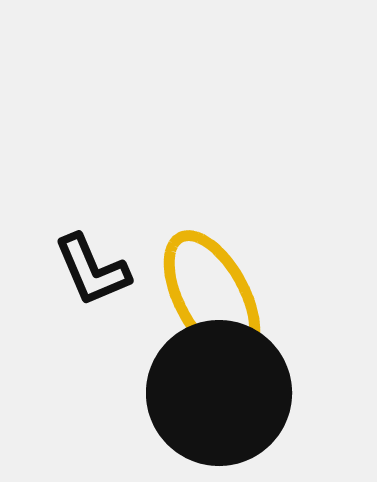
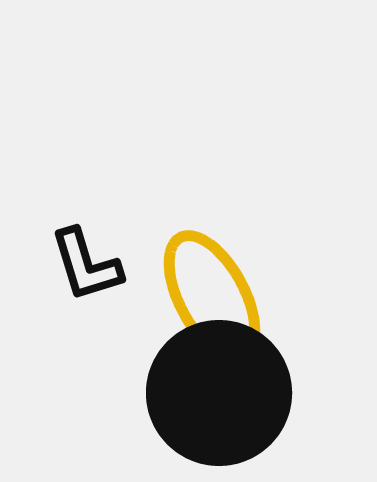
black L-shape: moved 6 px left, 5 px up; rotated 6 degrees clockwise
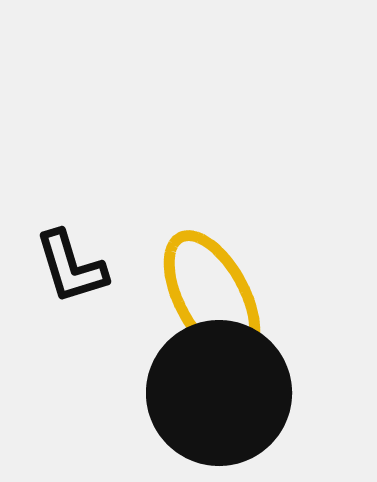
black L-shape: moved 15 px left, 2 px down
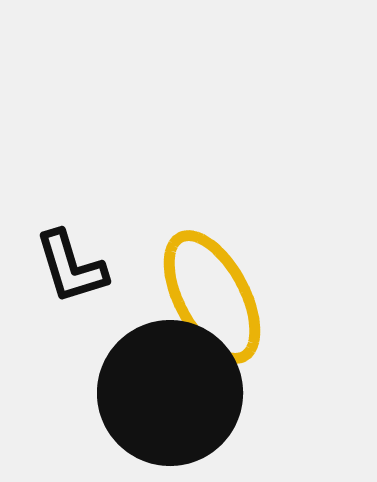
black circle: moved 49 px left
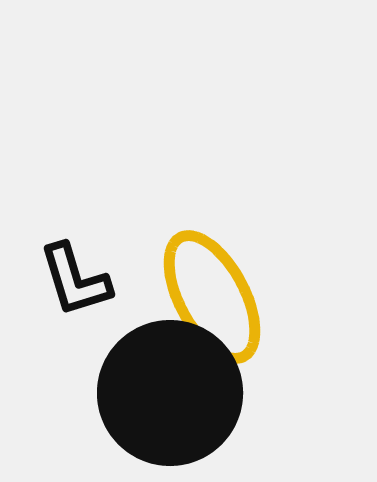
black L-shape: moved 4 px right, 13 px down
